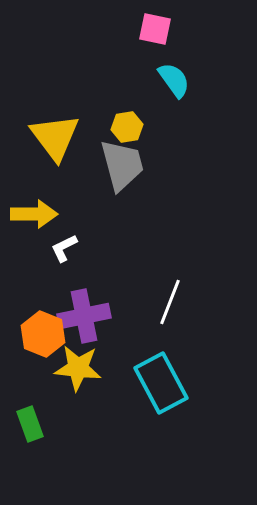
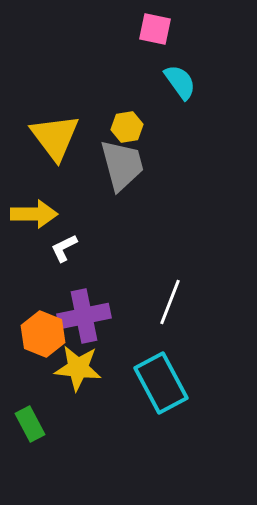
cyan semicircle: moved 6 px right, 2 px down
green rectangle: rotated 8 degrees counterclockwise
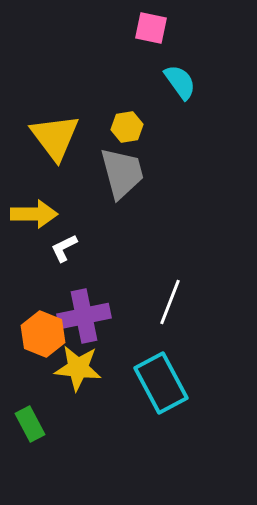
pink square: moved 4 px left, 1 px up
gray trapezoid: moved 8 px down
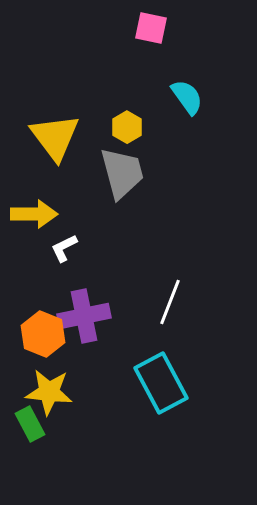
cyan semicircle: moved 7 px right, 15 px down
yellow hexagon: rotated 20 degrees counterclockwise
yellow star: moved 29 px left, 24 px down
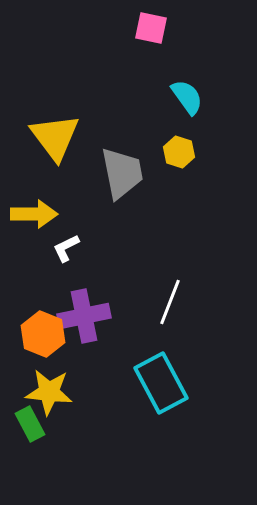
yellow hexagon: moved 52 px right, 25 px down; rotated 12 degrees counterclockwise
gray trapezoid: rotated 4 degrees clockwise
white L-shape: moved 2 px right
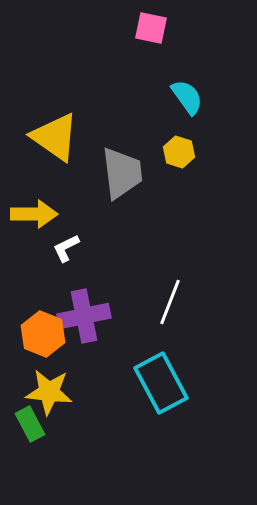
yellow triangle: rotated 18 degrees counterclockwise
gray trapezoid: rotated 4 degrees clockwise
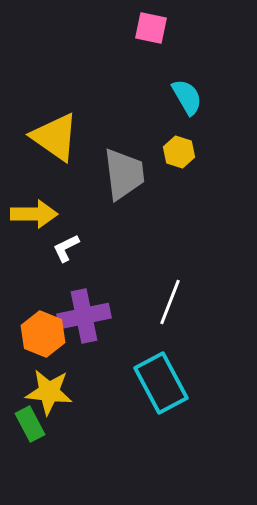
cyan semicircle: rotated 6 degrees clockwise
gray trapezoid: moved 2 px right, 1 px down
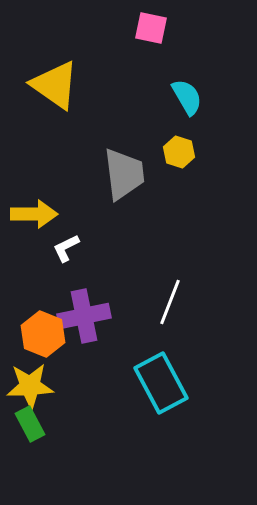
yellow triangle: moved 52 px up
yellow star: moved 19 px left, 6 px up; rotated 9 degrees counterclockwise
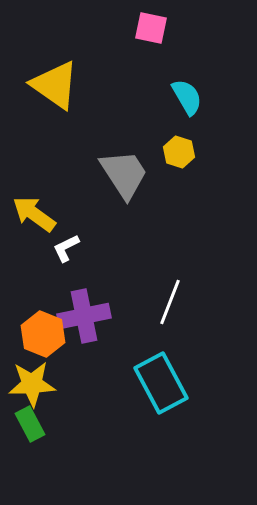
gray trapezoid: rotated 26 degrees counterclockwise
yellow arrow: rotated 144 degrees counterclockwise
yellow star: moved 2 px right, 2 px up
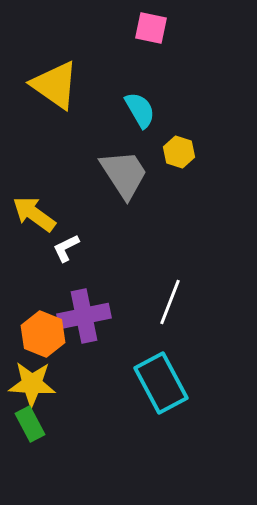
cyan semicircle: moved 47 px left, 13 px down
yellow star: rotated 6 degrees clockwise
